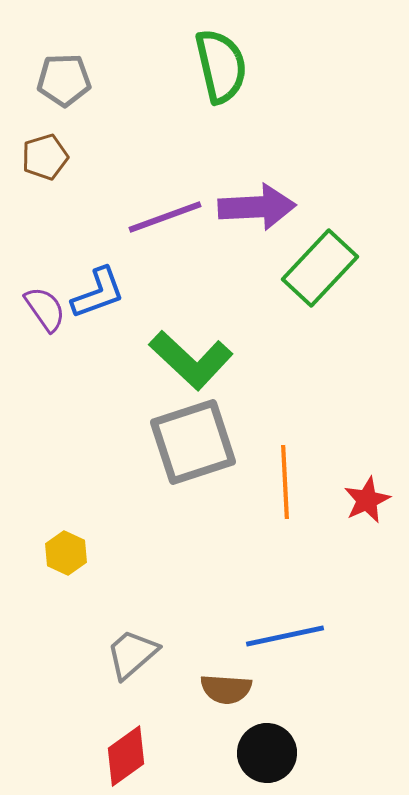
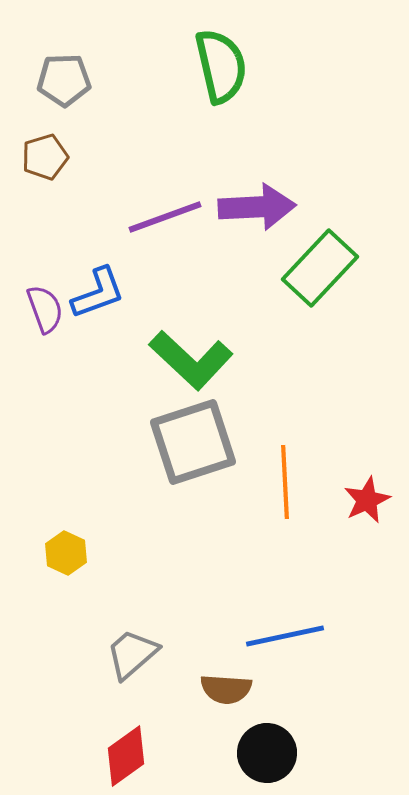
purple semicircle: rotated 15 degrees clockwise
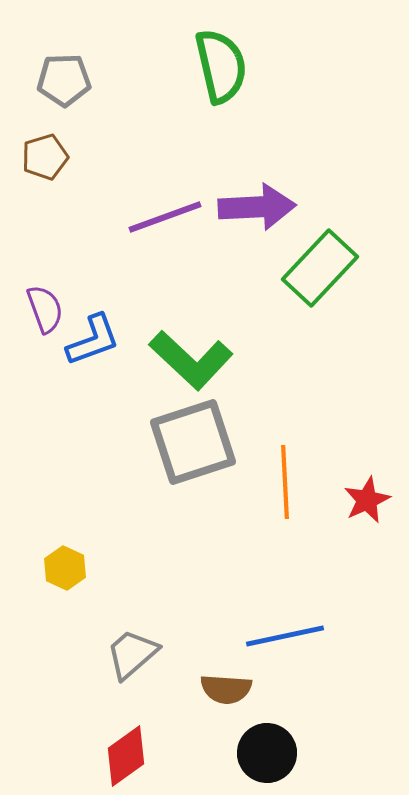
blue L-shape: moved 5 px left, 47 px down
yellow hexagon: moved 1 px left, 15 px down
